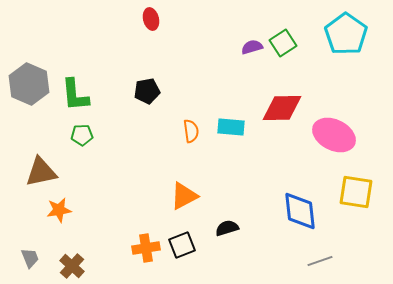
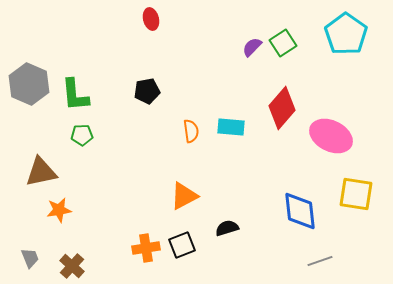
purple semicircle: rotated 30 degrees counterclockwise
red diamond: rotated 48 degrees counterclockwise
pink ellipse: moved 3 px left, 1 px down
yellow square: moved 2 px down
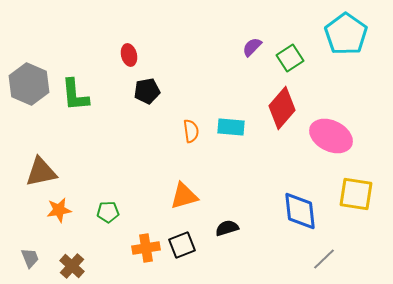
red ellipse: moved 22 px left, 36 px down
green square: moved 7 px right, 15 px down
green pentagon: moved 26 px right, 77 px down
orange triangle: rotated 12 degrees clockwise
gray line: moved 4 px right, 2 px up; rotated 25 degrees counterclockwise
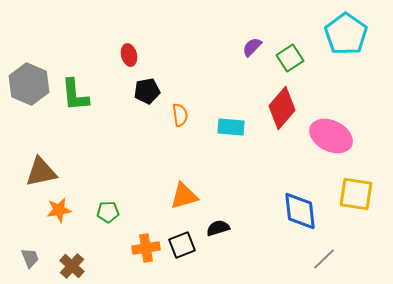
orange semicircle: moved 11 px left, 16 px up
black semicircle: moved 9 px left
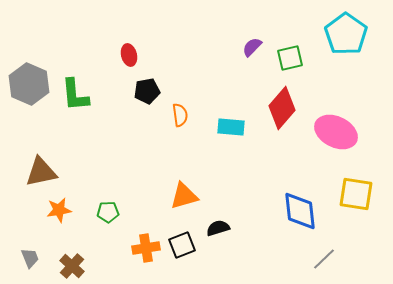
green square: rotated 20 degrees clockwise
pink ellipse: moved 5 px right, 4 px up
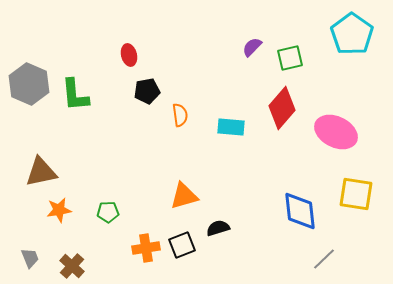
cyan pentagon: moved 6 px right
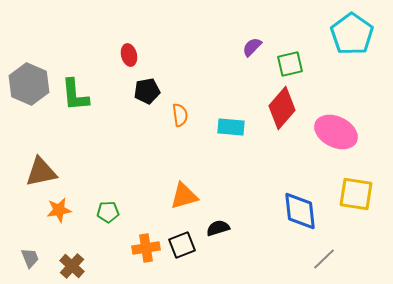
green square: moved 6 px down
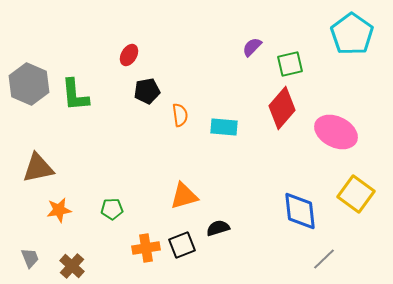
red ellipse: rotated 45 degrees clockwise
cyan rectangle: moved 7 px left
brown triangle: moved 3 px left, 4 px up
yellow square: rotated 27 degrees clockwise
green pentagon: moved 4 px right, 3 px up
